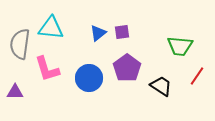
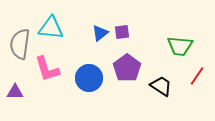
blue triangle: moved 2 px right
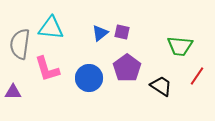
purple square: rotated 21 degrees clockwise
purple triangle: moved 2 px left
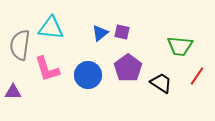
gray semicircle: moved 1 px down
purple pentagon: moved 1 px right
blue circle: moved 1 px left, 3 px up
black trapezoid: moved 3 px up
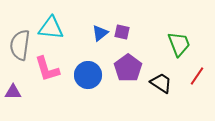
green trapezoid: moved 1 px left, 2 px up; rotated 116 degrees counterclockwise
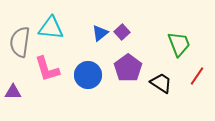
purple square: rotated 35 degrees clockwise
gray semicircle: moved 3 px up
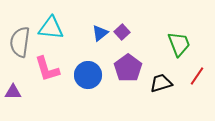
black trapezoid: rotated 50 degrees counterclockwise
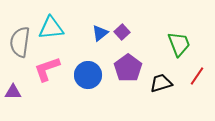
cyan triangle: rotated 12 degrees counterclockwise
pink L-shape: rotated 88 degrees clockwise
